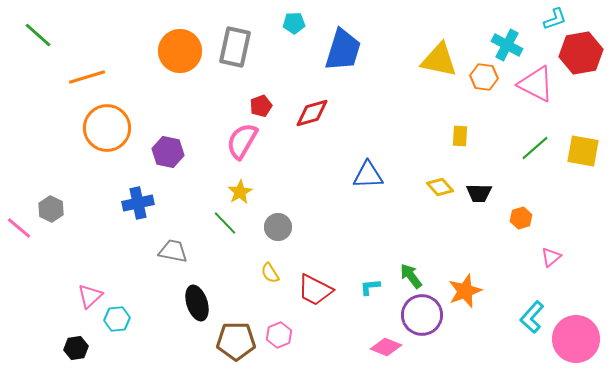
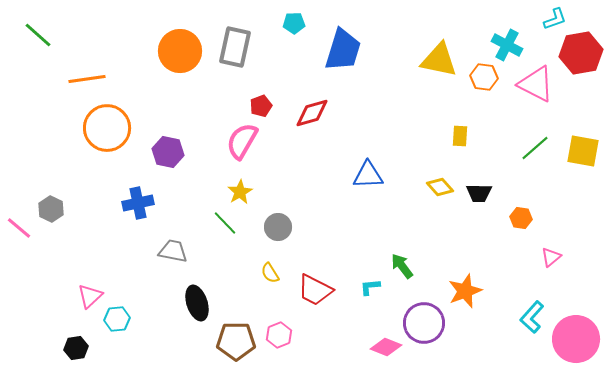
orange line at (87, 77): moved 2 px down; rotated 9 degrees clockwise
orange hexagon at (521, 218): rotated 25 degrees clockwise
green arrow at (411, 276): moved 9 px left, 10 px up
purple circle at (422, 315): moved 2 px right, 8 px down
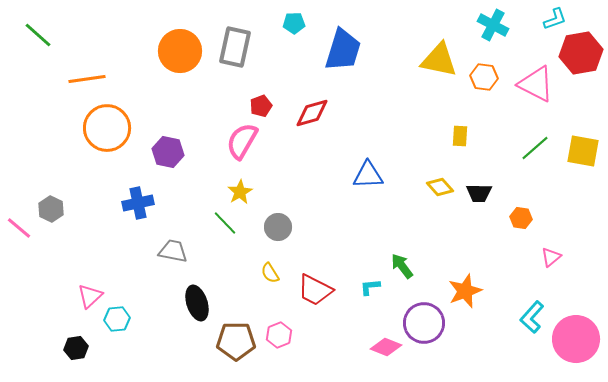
cyan cross at (507, 45): moved 14 px left, 20 px up
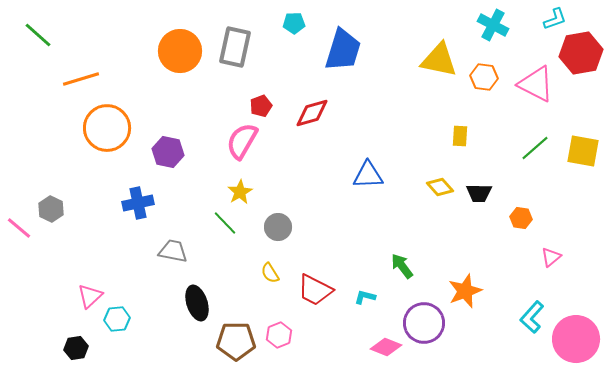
orange line at (87, 79): moved 6 px left; rotated 9 degrees counterclockwise
cyan L-shape at (370, 287): moved 5 px left, 10 px down; rotated 20 degrees clockwise
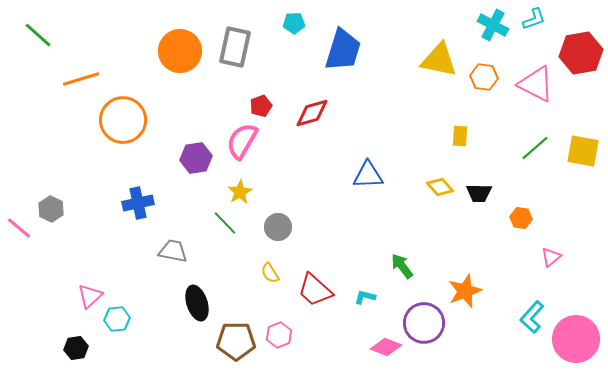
cyan L-shape at (555, 19): moved 21 px left
orange circle at (107, 128): moved 16 px right, 8 px up
purple hexagon at (168, 152): moved 28 px right, 6 px down; rotated 20 degrees counterclockwise
red trapezoid at (315, 290): rotated 15 degrees clockwise
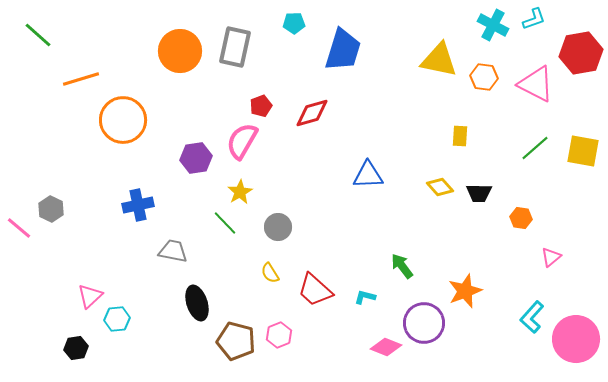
blue cross at (138, 203): moved 2 px down
brown pentagon at (236, 341): rotated 15 degrees clockwise
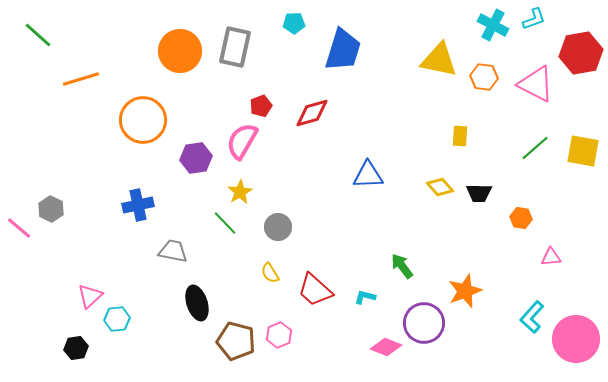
orange circle at (123, 120): moved 20 px right
pink triangle at (551, 257): rotated 35 degrees clockwise
